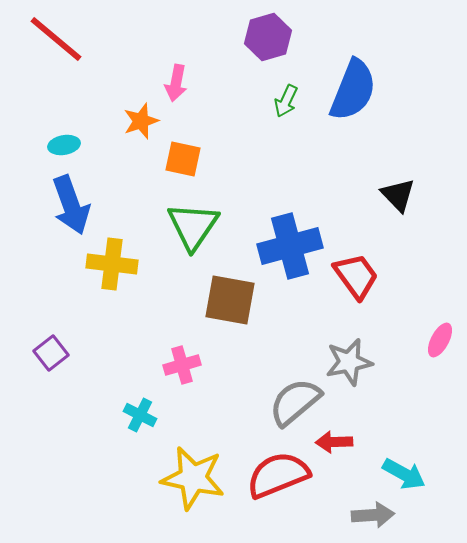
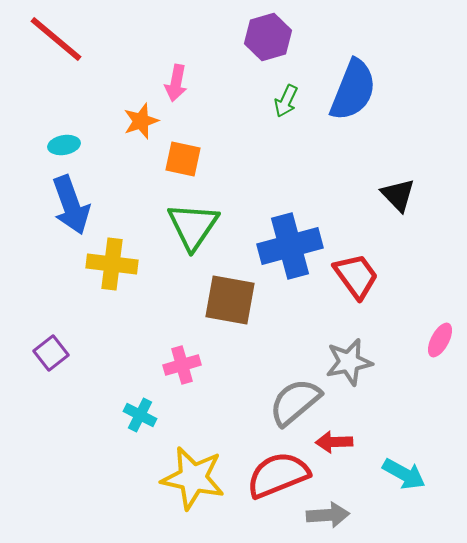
gray arrow: moved 45 px left
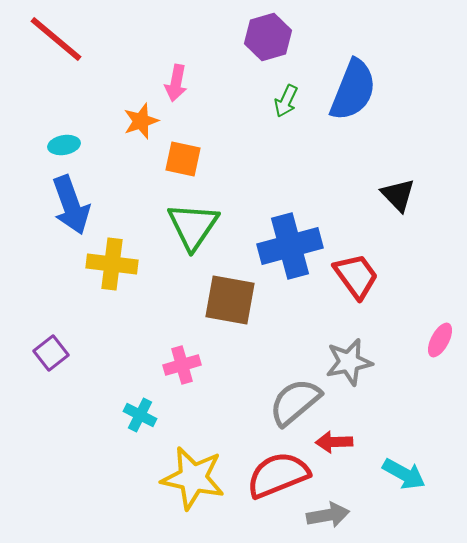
gray arrow: rotated 6 degrees counterclockwise
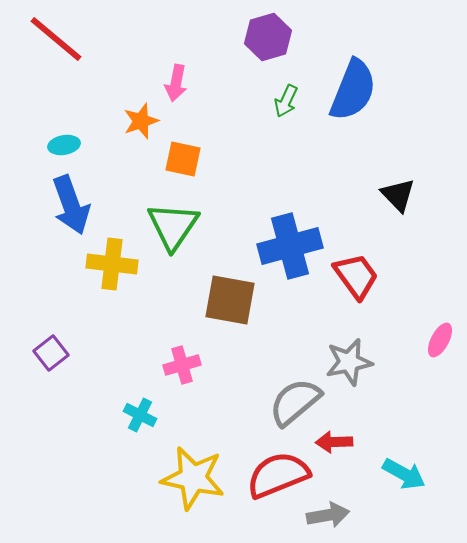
green triangle: moved 20 px left
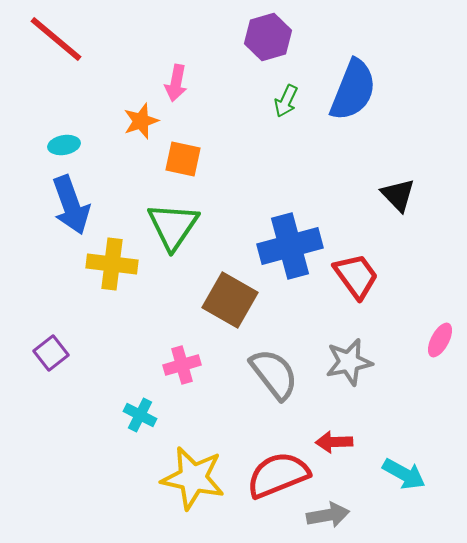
brown square: rotated 20 degrees clockwise
gray semicircle: moved 21 px left, 28 px up; rotated 92 degrees clockwise
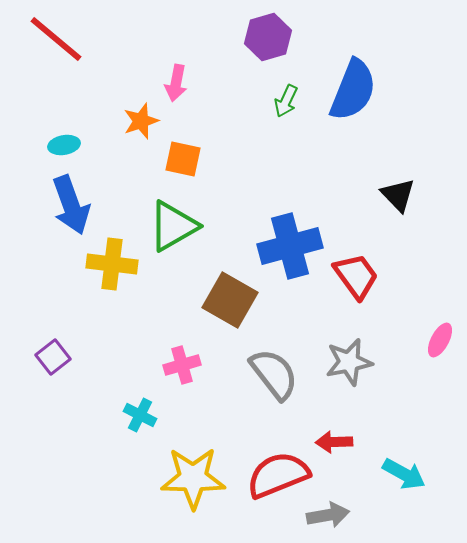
green triangle: rotated 26 degrees clockwise
purple square: moved 2 px right, 4 px down
yellow star: rotated 12 degrees counterclockwise
